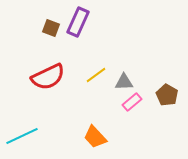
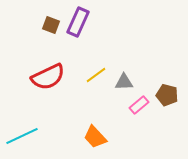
brown square: moved 3 px up
brown pentagon: rotated 15 degrees counterclockwise
pink rectangle: moved 7 px right, 3 px down
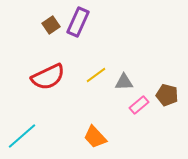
brown square: rotated 36 degrees clockwise
cyan line: rotated 16 degrees counterclockwise
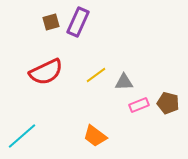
brown square: moved 3 px up; rotated 18 degrees clockwise
red semicircle: moved 2 px left, 5 px up
brown pentagon: moved 1 px right, 8 px down
pink rectangle: rotated 18 degrees clockwise
orange trapezoid: moved 1 px up; rotated 10 degrees counterclockwise
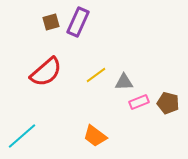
red semicircle: rotated 16 degrees counterclockwise
pink rectangle: moved 3 px up
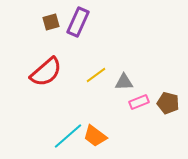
cyan line: moved 46 px right
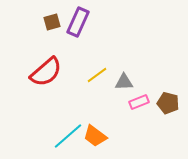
brown square: moved 1 px right
yellow line: moved 1 px right
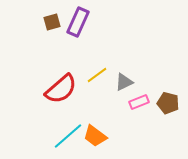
red semicircle: moved 15 px right, 17 px down
gray triangle: rotated 24 degrees counterclockwise
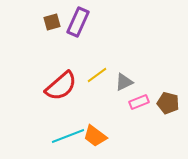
red semicircle: moved 3 px up
cyan line: rotated 20 degrees clockwise
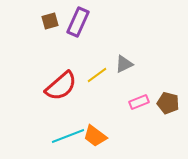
brown square: moved 2 px left, 1 px up
gray triangle: moved 18 px up
